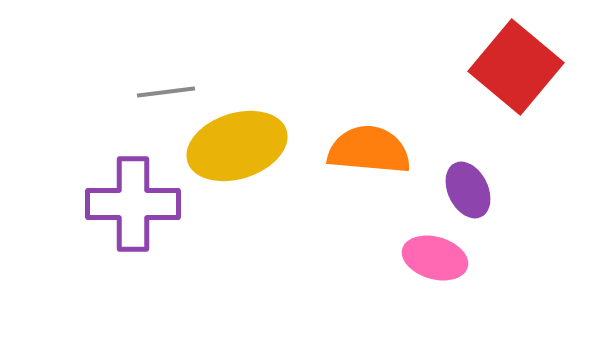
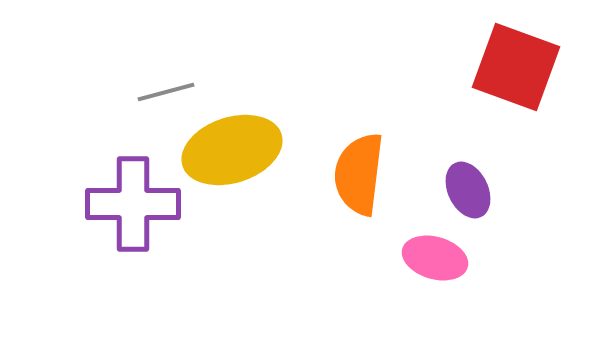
red square: rotated 20 degrees counterclockwise
gray line: rotated 8 degrees counterclockwise
yellow ellipse: moved 5 px left, 4 px down
orange semicircle: moved 10 px left, 24 px down; rotated 88 degrees counterclockwise
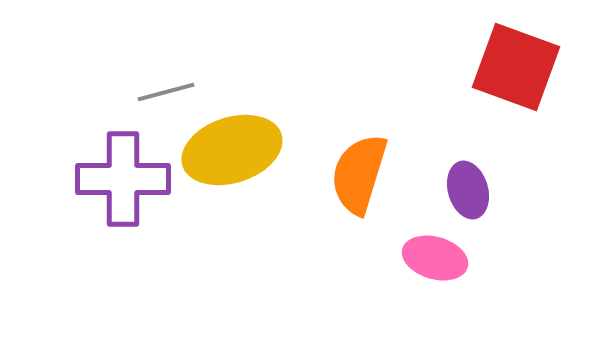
orange semicircle: rotated 10 degrees clockwise
purple ellipse: rotated 10 degrees clockwise
purple cross: moved 10 px left, 25 px up
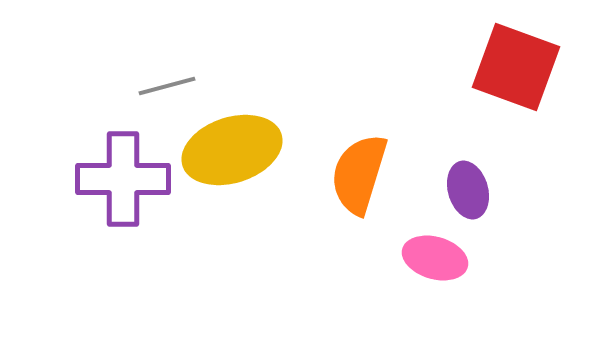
gray line: moved 1 px right, 6 px up
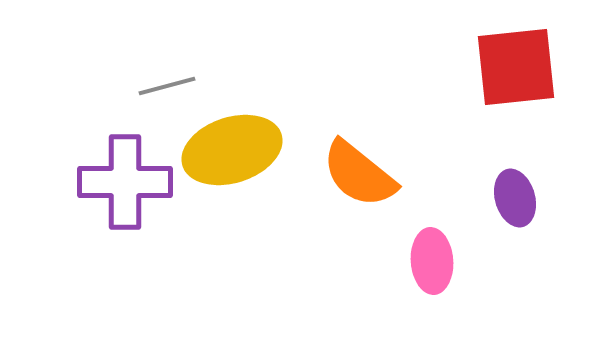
red square: rotated 26 degrees counterclockwise
orange semicircle: rotated 68 degrees counterclockwise
purple cross: moved 2 px right, 3 px down
purple ellipse: moved 47 px right, 8 px down
pink ellipse: moved 3 px left, 3 px down; rotated 70 degrees clockwise
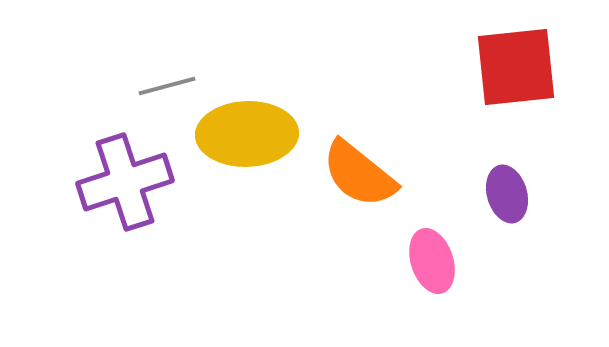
yellow ellipse: moved 15 px right, 16 px up; rotated 16 degrees clockwise
purple cross: rotated 18 degrees counterclockwise
purple ellipse: moved 8 px left, 4 px up
pink ellipse: rotated 14 degrees counterclockwise
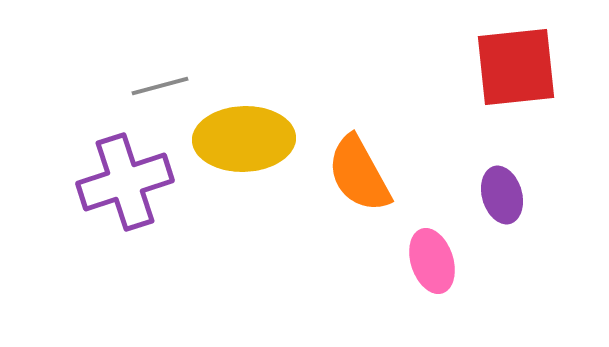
gray line: moved 7 px left
yellow ellipse: moved 3 px left, 5 px down
orange semicircle: rotated 22 degrees clockwise
purple ellipse: moved 5 px left, 1 px down
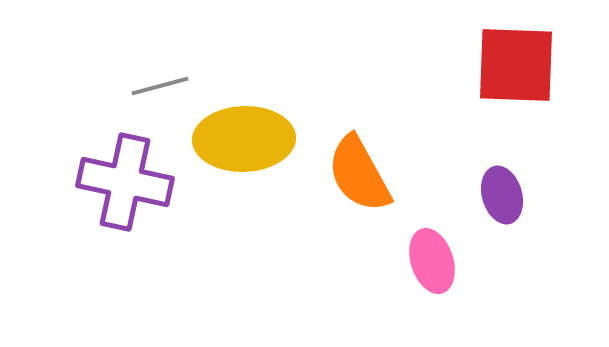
red square: moved 2 px up; rotated 8 degrees clockwise
purple cross: rotated 30 degrees clockwise
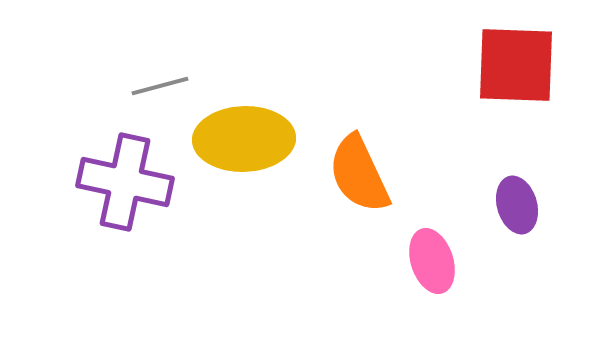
orange semicircle: rotated 4 degrees clockwise
purple ellipse: moved 15 px right, 10 px down
